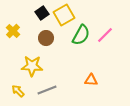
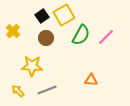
black square: moved 3 px down
pink line: moved 1 px right, 2 px down
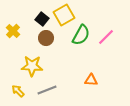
black square: moved 3 px down; rotated 16 degrees counterclockwise
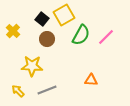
brown circle: moved 1 px right, 1 px down
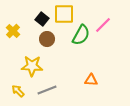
yellow square: moved 1 px up; rotated 30 degrees clockwise
pink line: moved 3 px left, 12 px up
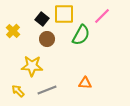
pink line: moved 1 px left, 9 px up
orange triangle: moved 6 px left, 3 px down
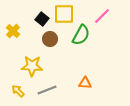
brown circle: moved 3 px right
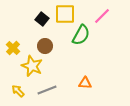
yellow square: moved 1 px right
yellow cross: moved 17 px down
brown circle: moved 5 px left, 7 px down
yellow star: rotated 20 degrees clockwise
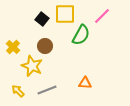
yellow cross: moved 1 px up
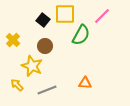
black square: moved 1 px right, 1 px down
yellow cross: moved 7 px up
yellow arrow: moved 1 px left, 6 px up
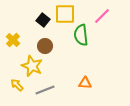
green semicircle: rotated 145 degrees clockwise
gray line: moved 2 px left
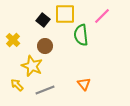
orange triangle: moved 1 px left, 1 px down; rotated 48 degrees clockwise
